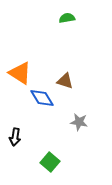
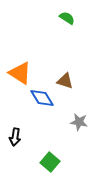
green semicircle: rotated 42 degrees clockwise
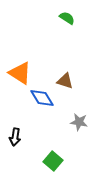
green square: moved 3 px right, 1 px up
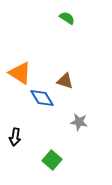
green square: moved 1 px left, 1 px up
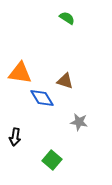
orange triangle: rotated 25 degrees counterclockwise
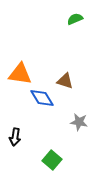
green semicircle: moved 8 px right, 1 px down; rotated 56 degrees counterclockwise
orange triangle: moved 1 px down
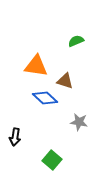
green semicircle: moved 1 px right, 22 px down
orange triangle: moved 16 px right, 8 px up
blue diamond: moved 3 px right; rotated 15 degrees counterclockwise
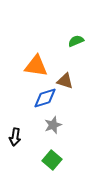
blue diamond: rotated 60 degrees counterclockwise
gray star: moved 26 px left, 3 px down; rotated 30 degrees counterclockwise
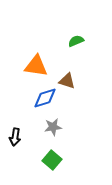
brown triangle: moved 2 px right
gray star: moved 2 px down; rotated 12 degrees clockwise
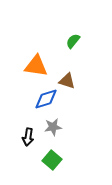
green semicircle: moved 3 px left; rotated 28 degrees counterclockwise
blue diamond: moved 1 px right, 1 px down
black arrow: moved 13 px right
